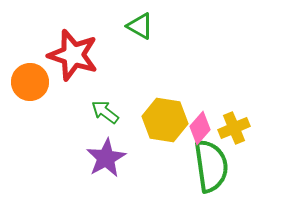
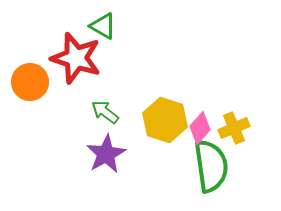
green triangle: moved 37 px left
red star: moved 3 px right, 3 px down
yellow hexagon: rotated 9 degrees clockwise
purple star: moved 4 px up
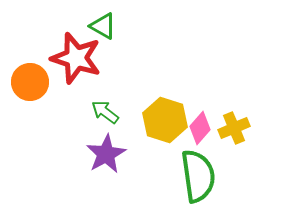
green semicircle: moved 13 px left, 10 px down
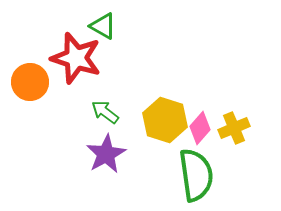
green semicircle: moved 2 px left, 1 px up
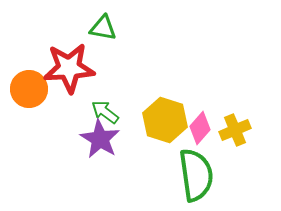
green triangle: moved 2 px down; rotated 20 degrees counterclockwise
red star: moved 7 px left, 10 px down; rotated 21 degrees counterclockwise
orange circle: moved 1 px left, 7 px down
yellow cross: moved 1 px right, 2 px down
purple star: moved 6 px left, 15 px up; rotated 12 degrees counterclockwise
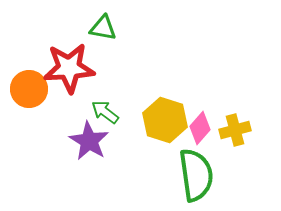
yellow cross: rotated 8 degrees clockwise
purple star: moved 11 px left, 2 px down
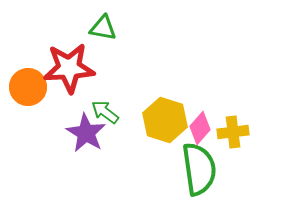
orange circle: moved 1 px left, 2 px up
yellow cross: moved 2 px left, 2 px down; rotated 8 degrees clockwise
purple star: moved 3 px left, 8 px up
green semicircle: moved 3 px right, 6 px up
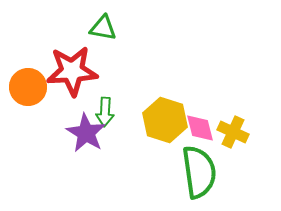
red star: moved 3 px right, 3 px down
green arrow: rotated 124 degrees counterclockwise
pink diamond: rotated 56 degrees counterclockwise
yellow cross: rotated 32 degrees clockwise
green semicircle: moved 3 px down
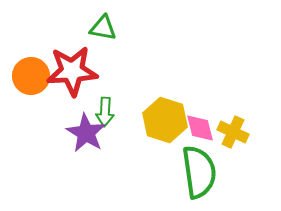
orange circle: moved 3 px right, 11 px up
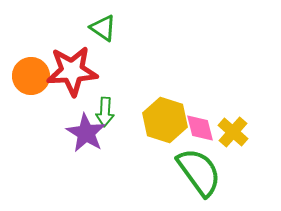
green triangle: rotated 24 degrees clockwise
yellow cross: rotated 16 degrees clockwise
green semicircle: rotated 28 degrees counterclockwise
